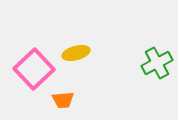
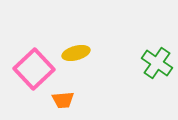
green cross: rotated 28 degrees counterclockwise
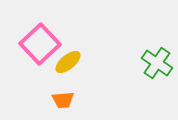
yellow ellipse: moved 8 px left, 9 px down; rotated 24 degrees counterclockwise
pink square: moved 6 px right, 25 px up
